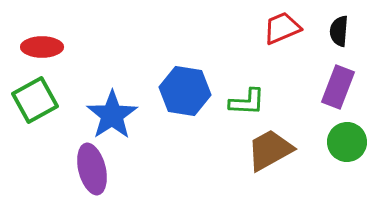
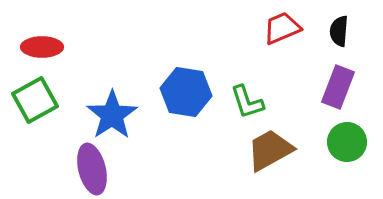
blue hexagon: moved 1 px right, 1 px down
green L-shape: rotated 69 degrees clockwise
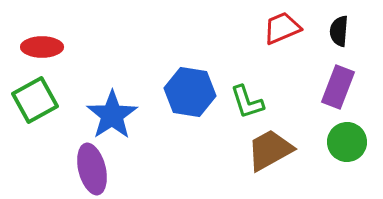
blue hexagon: moved 4 px right
